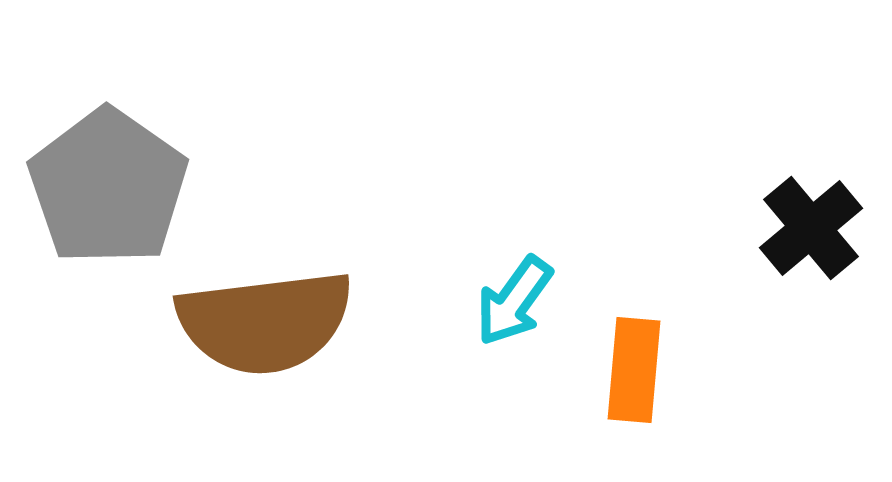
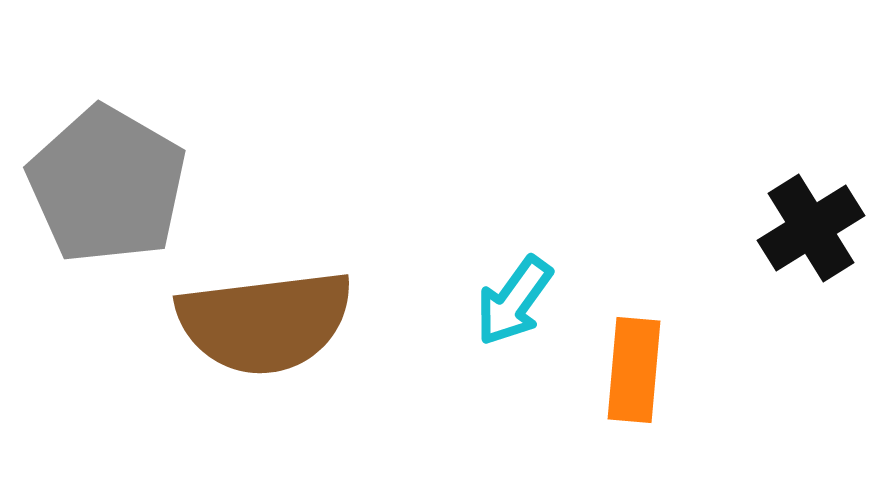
gray pentagon: moved 1 px left, 2 px up; rotated 5 degrees counterclockwise
black cross: rotated 8 degrees clockwise
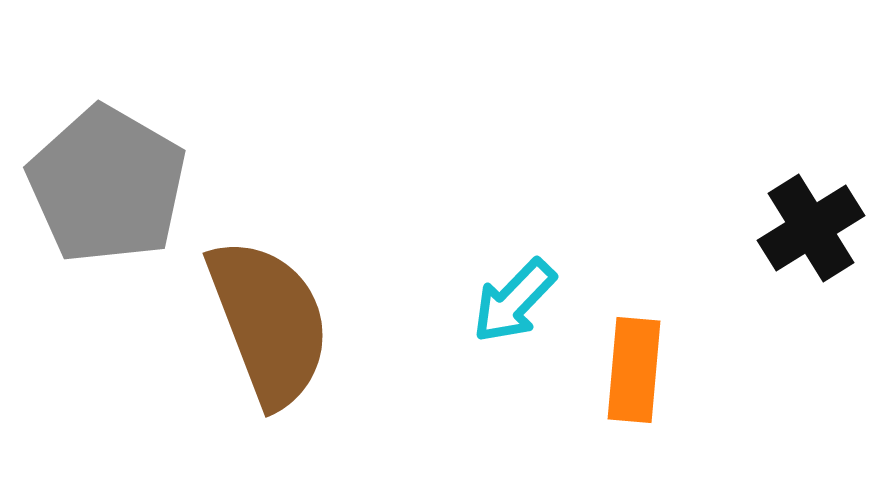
cyan arrow: rotated 8 degrees clockwise
brown semicircle: moved 4 px right; rotated 104 degrees counterclockwise
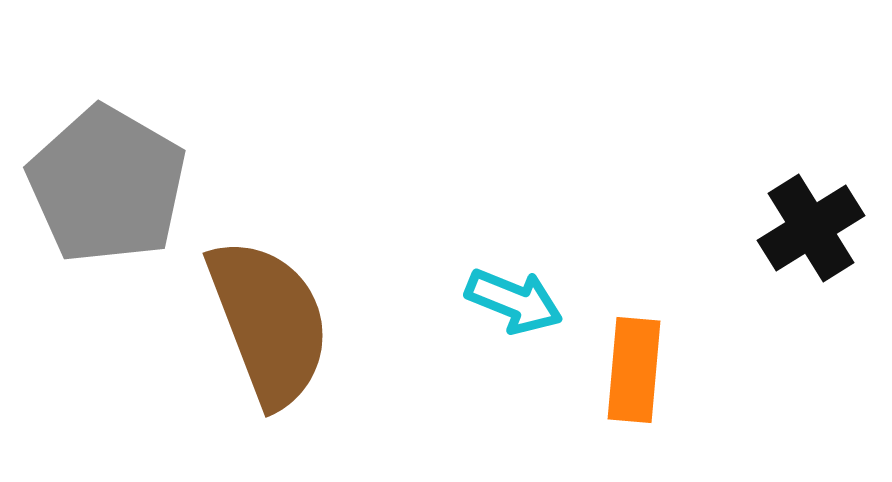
cyan arrow: rotated 112 degrees counterclockwise
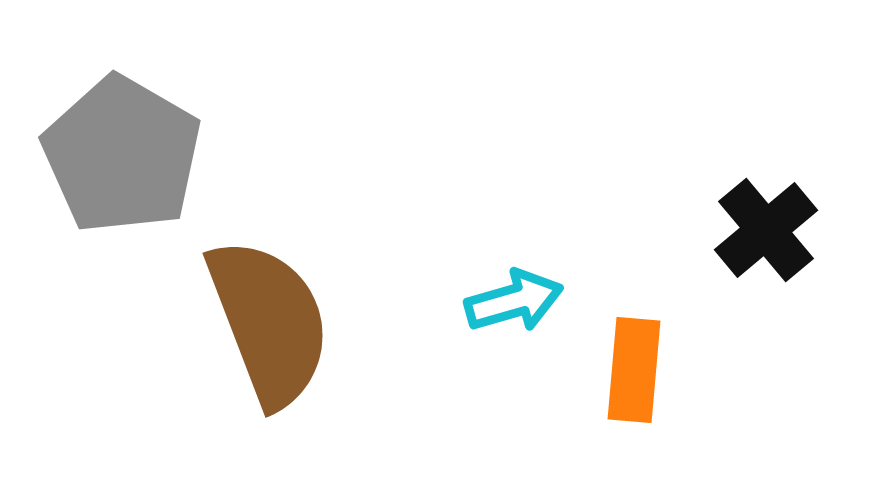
gray pentagon: moved 15 px right, 30 px up
black cross: moved 45 px left, 2 px down; rotated 8 degrees counterclockwise
cyan arrow: rotated 38 degrees counterclockwise
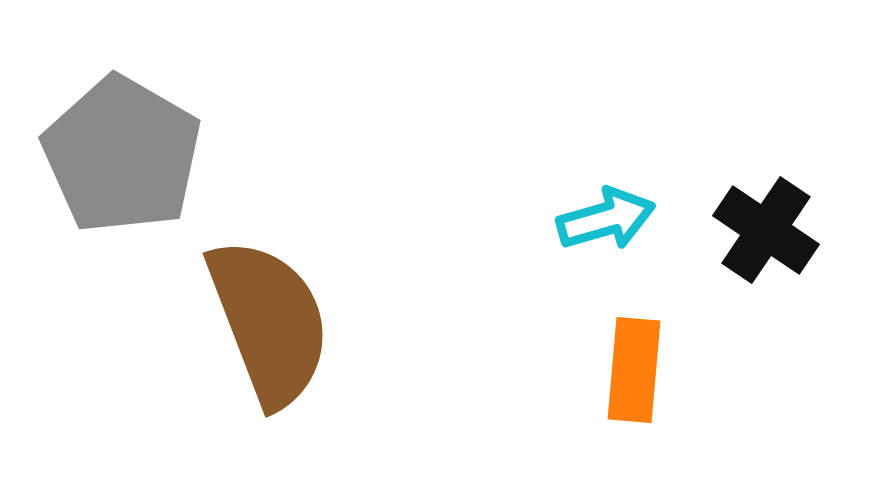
black cross: rotated 16 degrees counterclockwise
cyan arrow: moved 92 px right, 82 px up
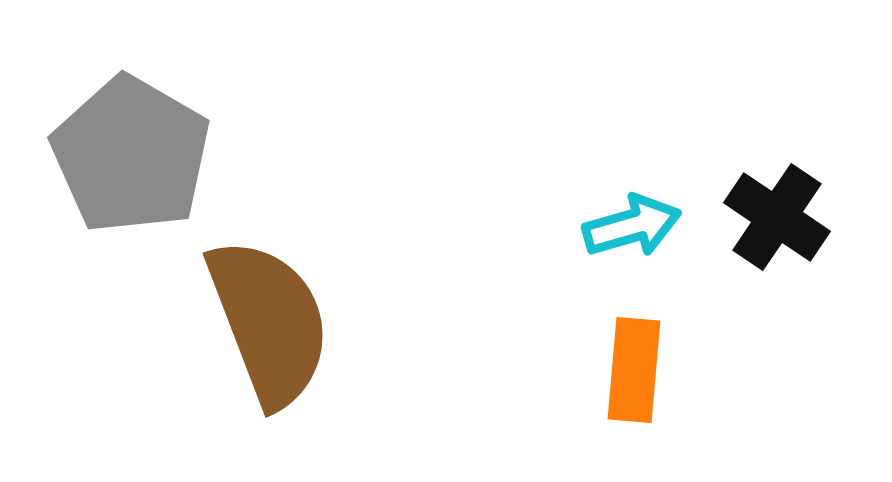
gray pentagon: moved 9 px right
cyan arrow: moved 26 px right, 7 px down
black cross: moved 11 px right, 13 px up
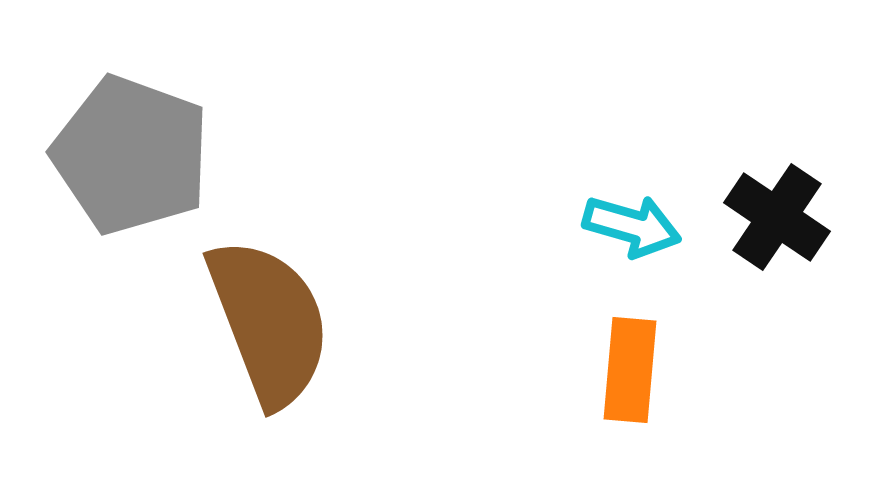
gray pentagon: rotated 10 degrees counterclockwise
cyan arrow: rotated 32 degrees clockwise
orange rectangle: moved 4 px left
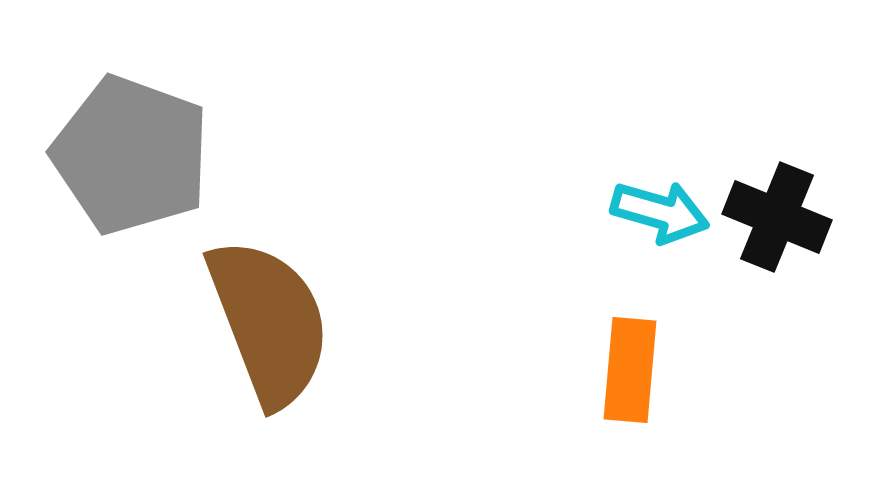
black cross: rotated 12 degrees counterclockwise
cyan arrow: moved 28 px right, 14 px up
